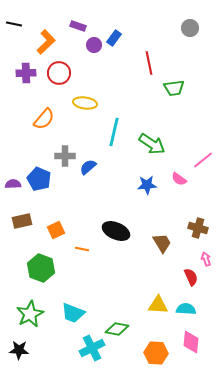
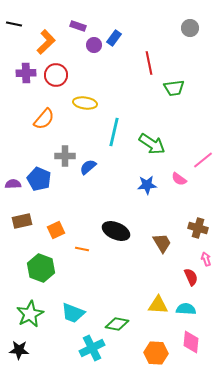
red circle: moved 3 px left, 2 px down
green diamond: moved 5 px up
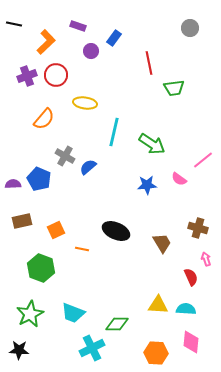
purple circle: moved 3 px left, 6 px down
purple cross: moved 1 px right, 3 px down; rotated 18 degrees counterclockwise
gray cross: rotated 30 degrees clockwise
green diamond: rotated 10 degrees counterclockwise
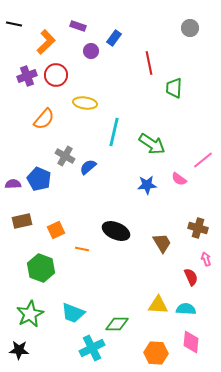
green trapezoid: rotated 100 degrees clockwise
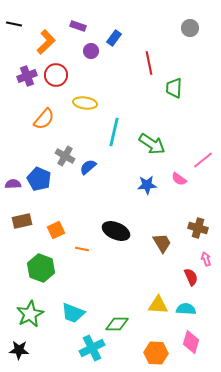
pink diamond: rotated 10 degrees clockwise
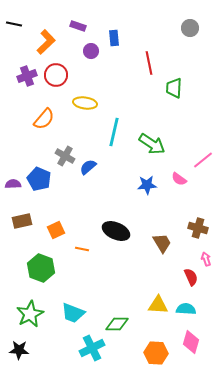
blue rectangle: rotated 42 degrees counterclockwise
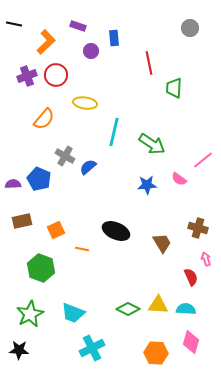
green diamond: moved 11 px right, 15 px up; rotated 25 degrees clockwise
